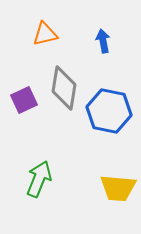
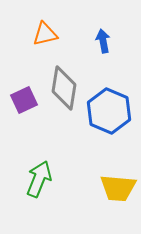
blue hexagon: rotated 12 degrees clockwise
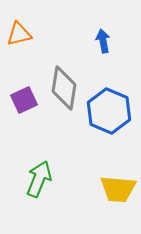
orange triangle: moved 26 px left
yellow trapezoid: moved 1 px down
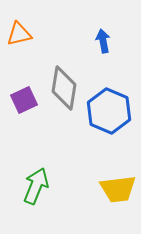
green arrow: moved 3 px left, 7 px down
yellow trapezoid: rotated 12 degrees counterclockwise
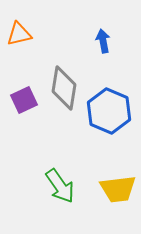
green arrow: moved 24 px right; rotated 123 degrees clockwise
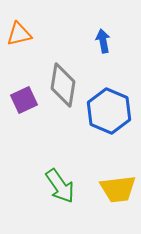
gray diamond: moved 1 px left, 3 px up
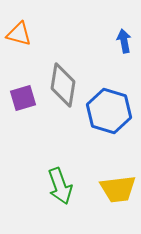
orange triangle: rotated 28 degrees clockwise
blue arrow: moved 21 px right
purple square: moved 1 px left, 2 px up; rotated 8 degrees clockwise
blue hexagon: rotated 6 degrees counterclockwise
green arrow: rotated 15 degrees clockwise
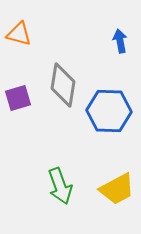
blue arrow: moved 4 px left
purple square: moved 5 px left
blue hexagon: rotated 15 degrees counterclockwise
yellow trapezoid: moved 1 px left; rotated 21 degrees counterclockwise
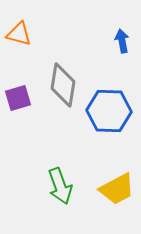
blue arrow: moved 2 px right
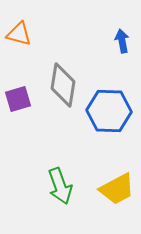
purple square: moved 1 px down
